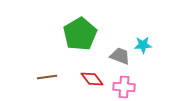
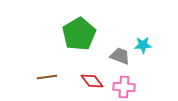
green pentagon: moved 1 px left
red diamond: moved 2 px down
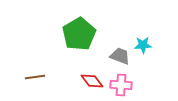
brown line: moved 12 px left
pink cross: moved 3 px left, 2 px up
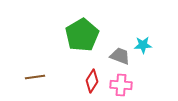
green pentagon: moved 3 px right, 1 px down
red diamond: rotated 70 degrees clockwise
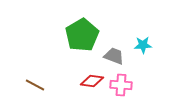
gray trapezoid: moved 6 px left
brown line: moved 8 px down; rotated 36 degrees clockwise
red diamond: rotated 65 degrees clockwise
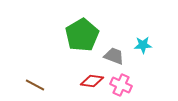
pink cross: rotated 20 degrees clockwise
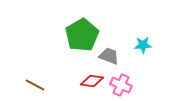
gray trapezoid: moved 5 px left
